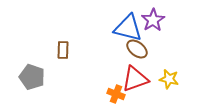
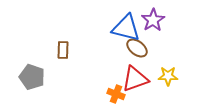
blue triangle: moved 2 px left
brown ellipse: moved 1 px up
yellow star: moved 1 px left, 3 px up; rotated 12 degrees counterclockwise
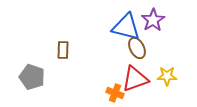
blue triangle: moved 1 px up
brown ellipse: rotated 25 degrees clockwise
yellow star: moved 1 px left
orange cross: moved 1 px left, 1 px up
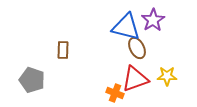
gray pentagon: moved 3 px down
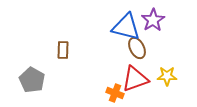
gray pentagon: rotated 10 degrees clockwise
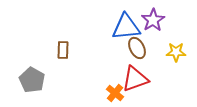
blue triangle: rotated 20 degrees counterclockwise
yellow star: moved 9 px right, 24 px up
orange cross: rotated 18 degrees clockwise
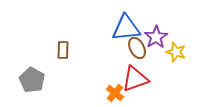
purple star: moved 3 px right, 17 px down
blue triangle: moved 1 px down
yellow star: rotated 18 degrees clockwise
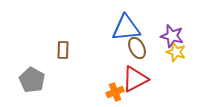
purple star: moved 16 px right, 1 px up; rotated 25 degrees counterclockwise
red triangle: rotated 8 degrees counterclockwise
orange cross: moved 1 px up; rotated 30 degrees clockwise
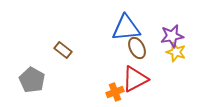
purple star: rotated 25 degrees counterclockwise
brown rectangle: rotated 54 degrees counterclockwise
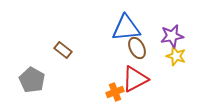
yellow star: moved 4 px down
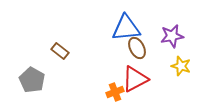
brown rectangle: moved 3 px left, 1 px down
yellow star: moved 5 px right, 10 px down
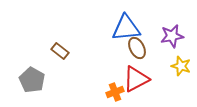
red triangle: moved 1 px right
